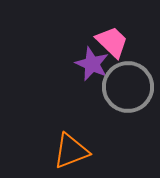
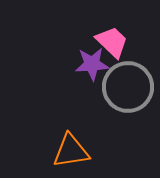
purple star: rotated 28 degrees counterclockwise
orange triangle: rotated 12 degrees clockwise
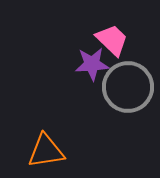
pink trapezoid: moved 2 px up
orange triangle: moved 25 px left
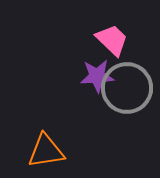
purple star: moved 5 px right, 12 px down
gray circle: moved 1 px left, 1 px down
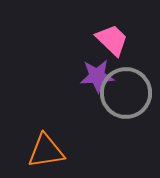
gray circle: moved 1 px left, 5 px down
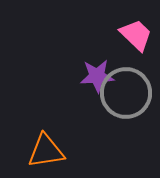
pink trapezoid: moved 24 px right, 5 px up
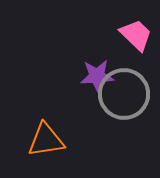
gray circle: moved 2 px left, 1 px down
orange triangle: moved 11 px up
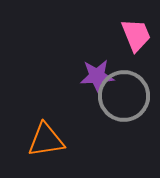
pink trapezoid: rotated 24 degrees clockwise
gray circle: moved 2 px down
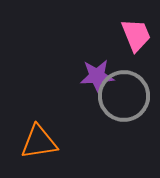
orange triangle: moved 7 px left, 2 px down
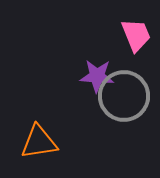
purple star: rotated 8 degrees clockwise
